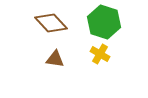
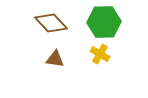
green hexagon: rotated 20 degrees counterclockwise
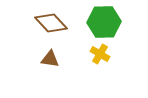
brown triangle: moved 5 px left
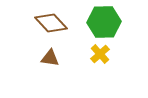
yellow cross: rotated 18 degrees clockwise
brown triangle: moved 1 px up
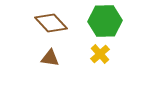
green hexagon: moved 1 px right, 1 px up
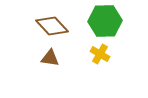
brown diamond: moved 1 px right, 3 px down
yellow cross: rotated 18 degrees counterclockwise
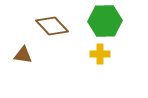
yellow cross: rotated 30 degrees counterclockwise
brown triangle: moved 27 px left, 3 px up
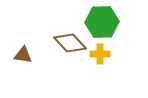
green hexagon: moved 3 px left, 1 px down
brown diamond: moved 18 px right, 17 px down
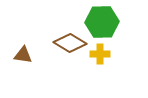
brown diamond: rotated 16 degrees counterclockwise
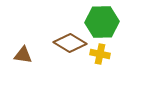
yellow cross: rotated 12 degrees clockwise
